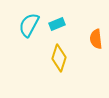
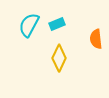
yellow diamond: rotated 8 degrees clockwise
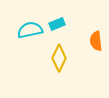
cyan semicircle: moved 1 px right, 5 px down; rotated 50 degrees clockwise
orange semicircle: moved 2 px down
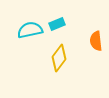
yellow diamond: rotated 12 degrees clockwise
